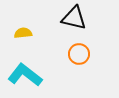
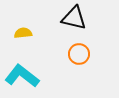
cyan L-shape: moved 3 px left, 1 px down
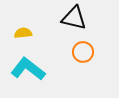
orange circle: moved 4 px right, 2 px up
cyan L-shape: moved 6 px right, 7 px up
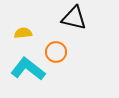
orange circle: moved 27 px left
